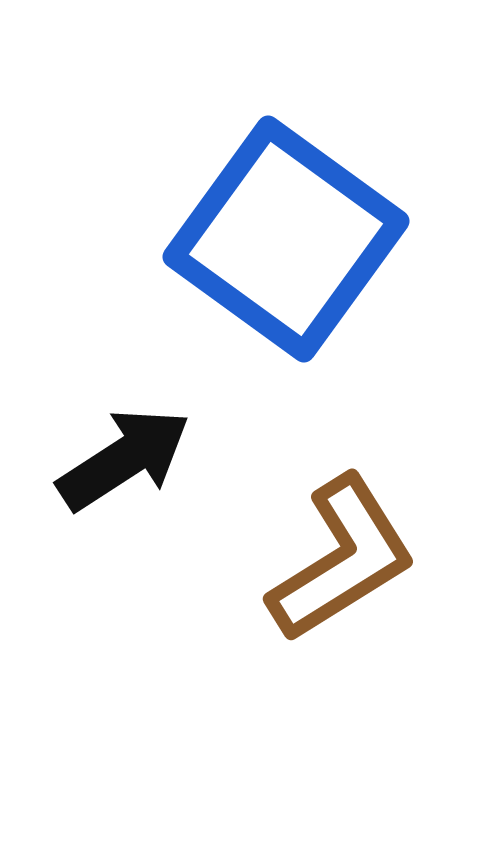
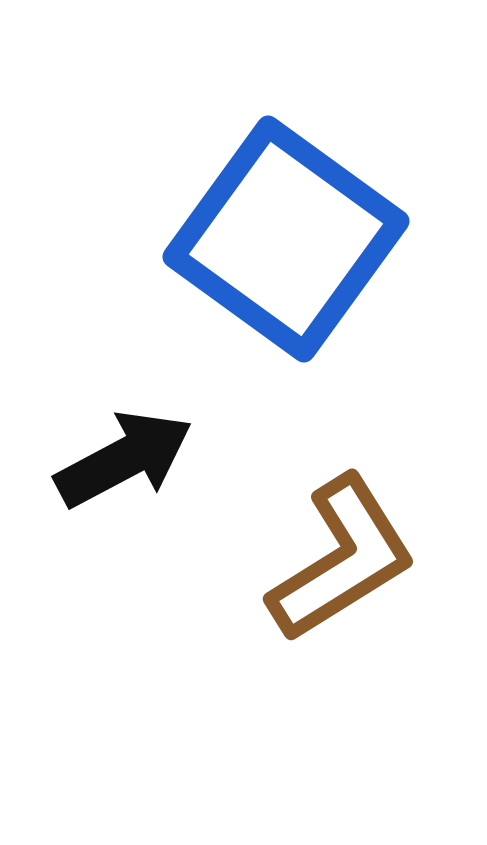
black arrow: rotated 5 degrees clockwise
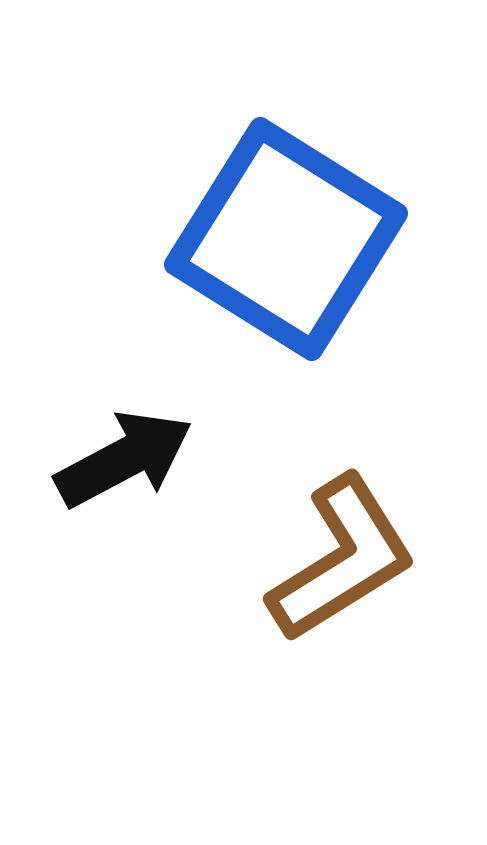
blue square: rotated 4 degrees counterclockwise
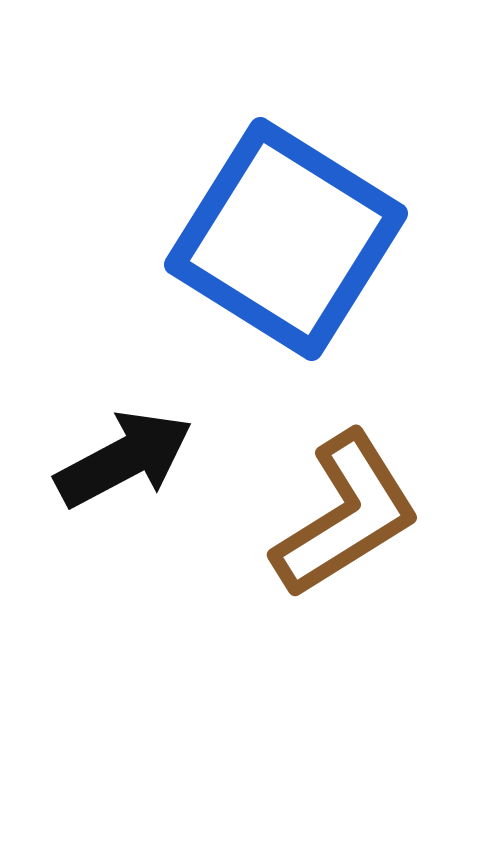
brown L-shape: moved 4 px right, 44 px up
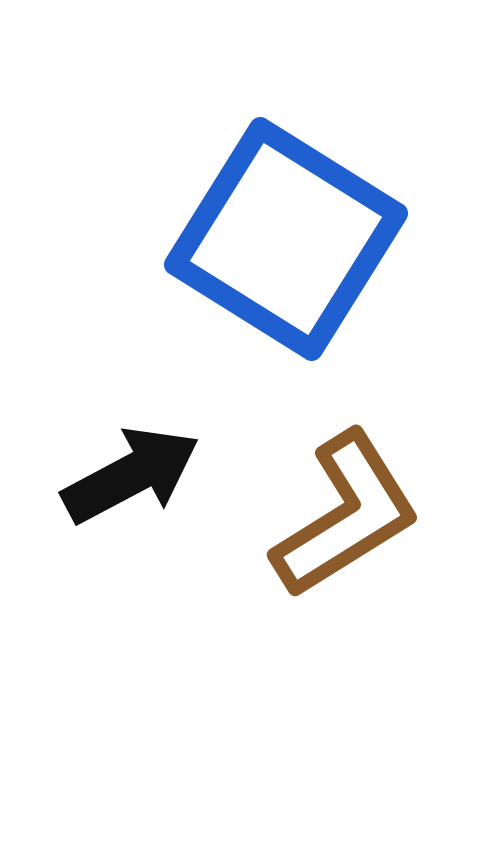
black arrow: moved 7 px right, 16 px down
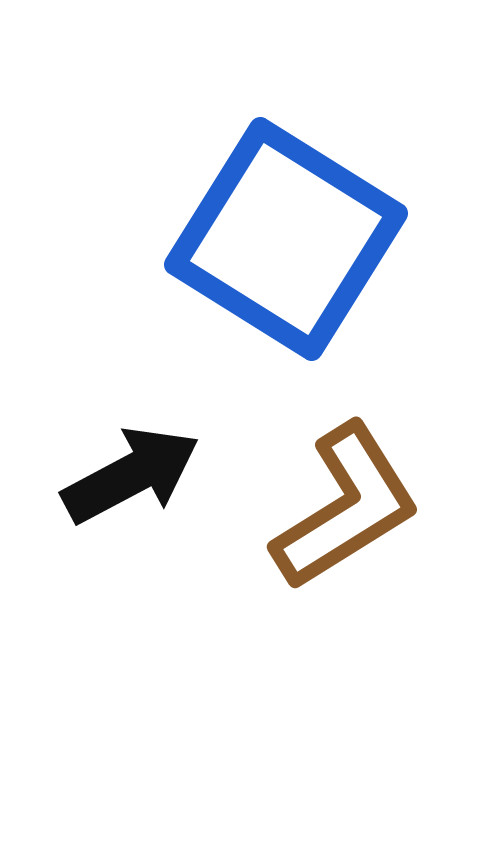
brown L-shape: moved 8 px up
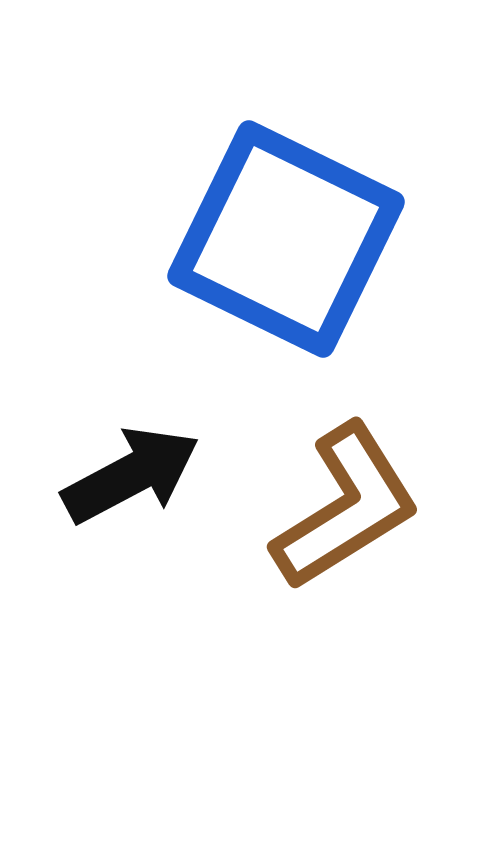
blue square: rotated 6 degrees counterclockwise
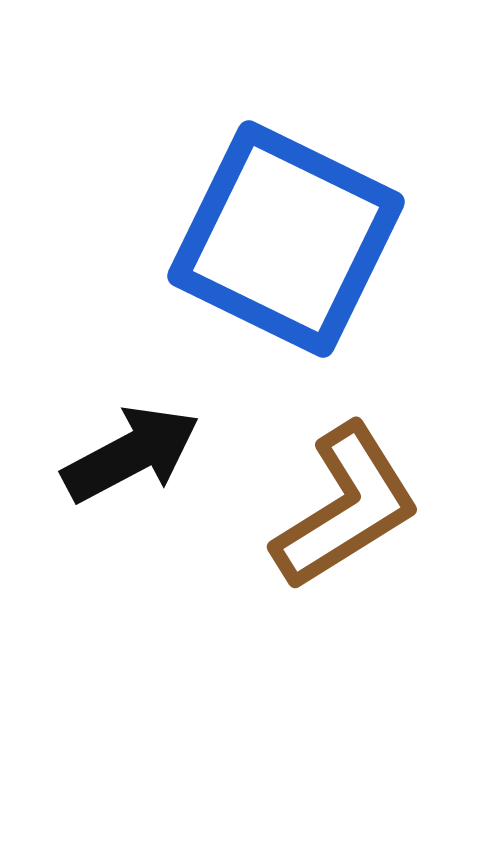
black arrow: moved 21 px up
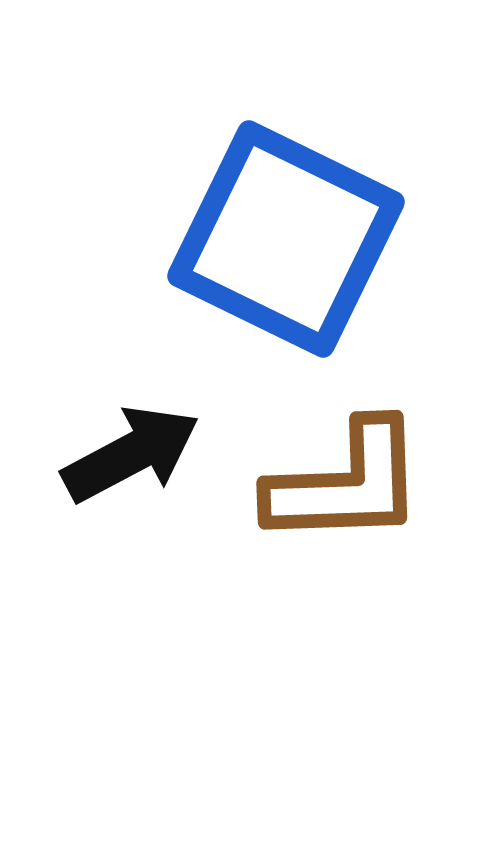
brown L-shape: moved 23 px up; rotated 30 degrees clockwise
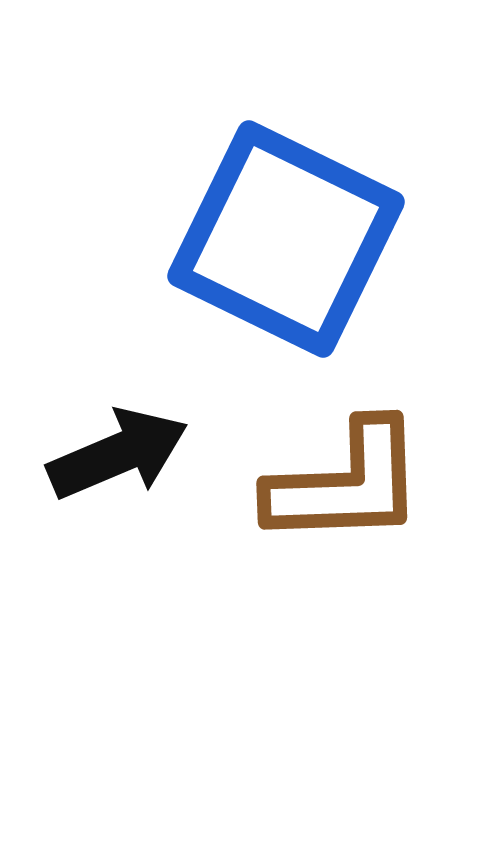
black arrow: moved 13 px left; rotated 5 degrees clockwise
